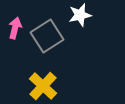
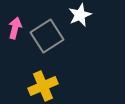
white star: rotated 10 degrees counterclockwise
yellow cross: rotated 24 degrees clockwise
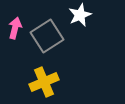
yellow cross: moved 1 px right, 4 px up
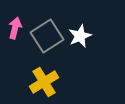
white star: moved 21 px down
yellow cross: rotated 8 degrees counterclockwise
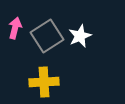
yellow cross: rotated 28 degrees clockwise
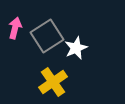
white star: moved 4 px left, 12 px down
yellow cross: moved 9 px right; rotated 32 degrees counterclockwise
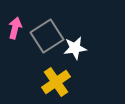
white star: moved 1 px left; rotated 15 degrees clockwise
yellow cross: moved 3 px right
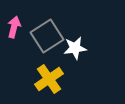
pink arrow: moved 1 px left, 1 px up
yellow cross: moved 7 px left, 3 px up
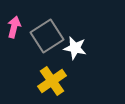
white star: rotated 20 degrees clockwise
yellow cross: moved 3 px right, 2 px down
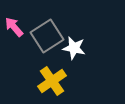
pink arrow: rotated 55 degrees counterclockwise
white star: moved 1 px left
